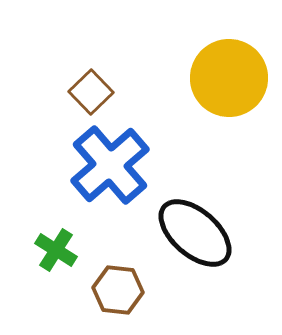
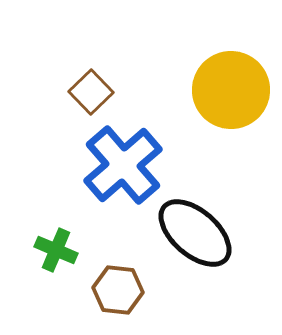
yellow circle: moved 2 px right, 12 px down
blue cross: moved 13 px right
green cross: rotated 9 degrees counterclockwise
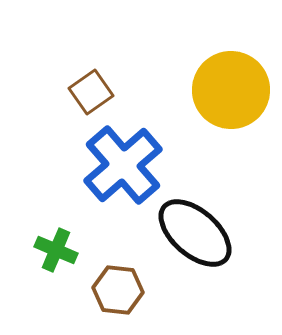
brown square: rotated 9 degrees clockwise
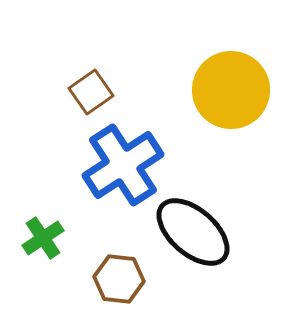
blue cross: rotated 8 degrees clockwise
black ellipse: moved 2 px left, 1 px up
green cross: moved 13 px left, 12 px up; rotated 33 degrees clockwise
brown hexagon: moved 1 px right, 11 px up
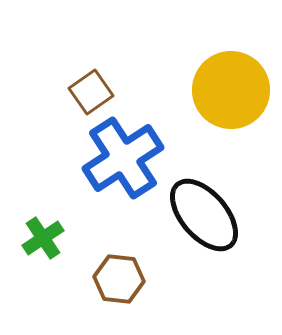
blue cross: moved 7 px up
black ellipse: moved 11 px right, 17 px up; rotated 8 degrees clockwise
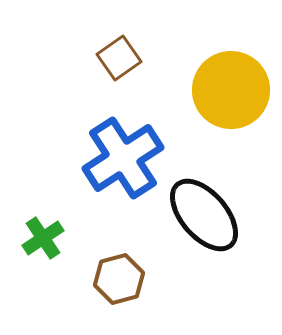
brown square: moved 28 px right, 34 px up
brown hexagon: rotated 21 degrees counterclockwise
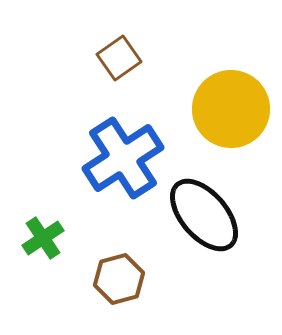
yellow circle: moved 19 px down
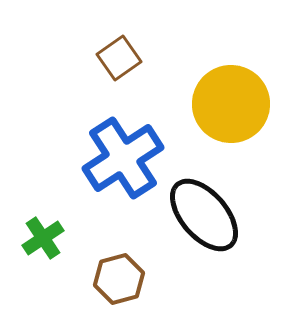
yellow circle: moved 5 px up
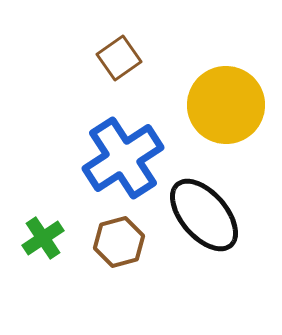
yellow circle: moved 5 px left, 1 px down
brown hexagon: moved 37 px up
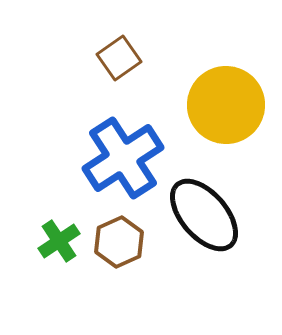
green cross: moved 16 px right, 3 px down
brown hexagon: rotated 9 degrees counterclockwise
